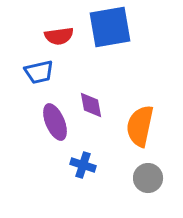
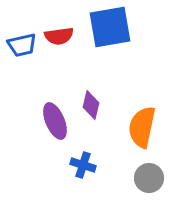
blue trapezoid: moved 17 px left, 27 px up
purple diamond: rotated 24 degrees clockwise
purple ellipse: moved 1 px up
orange semicircle: moved 2 px right, 1 px down
gray circle: moved 1 px right
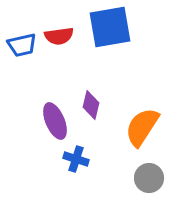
orange semicircle: rotated 21 degrees clockwise
blue cross: moved 7 px left, 6 px up
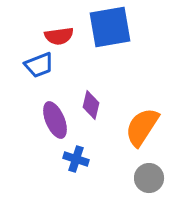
blue trapezoid: moved 17 px right, 20 px down; rotated 8 degrees counterclockwise
purple ellipse: moved 1 px up
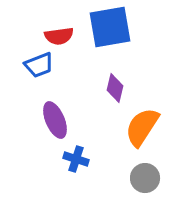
purple diamond: moved 24 px right, 17 px up
gray circle: moved 4 px left
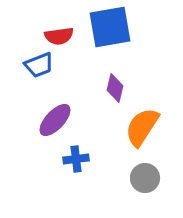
purple ellipse: rotated 66 degrees clockwise
blue cross: rotated 25 degrees counterclockwise
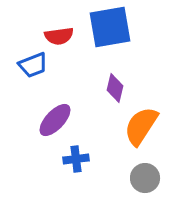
blue trapezoid: moved 6 px left
orange semicircle: moved 1 px left, 1 px up
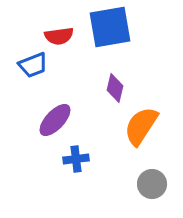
gray circle: moved 7 px right, 6 px down
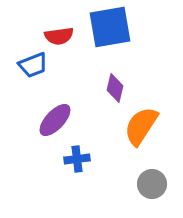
blue cross: moved 1 px right
